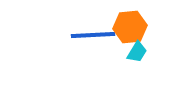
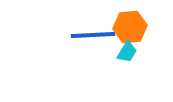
cyan trapezoid: moved 10 px left
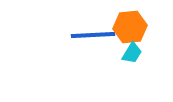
cyan trapezoid: moved 5 px right, 1 px down
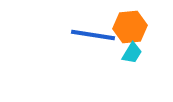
blue line: rotated 12 degrees clockwise
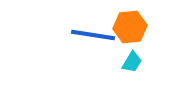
cyan trapezoid: moved 9 px down
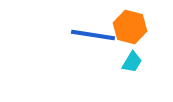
orange hexagon: rotated 20 degrees clockwise
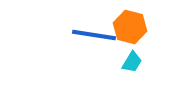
blue line: moved 1 px right
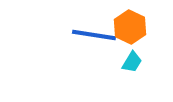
orange hexagon: rotated 12 degrees clockwise
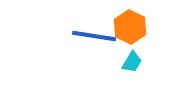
blue line: moved 1 px down
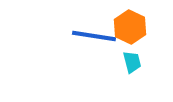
cyan trapezoid: rotated 45 degrees counterclockwise
